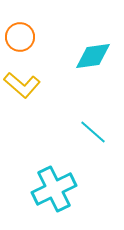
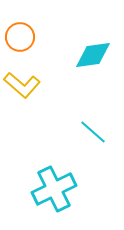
cyan diamond: moved 1 px up
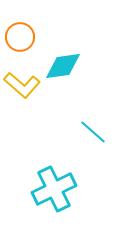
cyan diamond: moved 30 px left, 11 px down
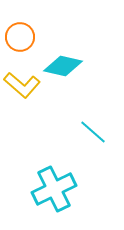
cyan diamond: rotated 21 degrees clockwise
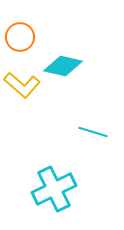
cyan line: rotated 24 degrees counterclockwise
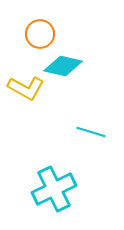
orange circle: moved 20 px right, 3 px up
yellow L-shape: moved 4 px right, 3 px down; rotated 12 degrees counterclockwise
cyan line: moved 2 px left
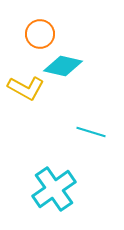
cyan cross: rotated 9 degrees counterclockwise
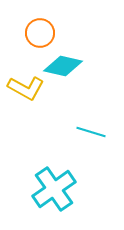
orange circle: moved 1 px up
